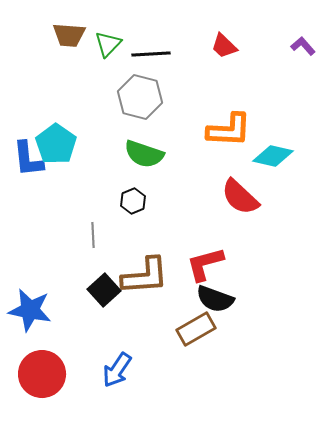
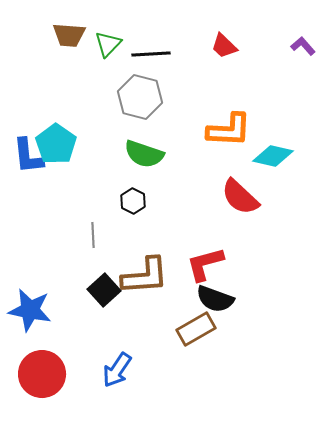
blue L-shape: moved 3 px up
black hexagon: rotated 10 degrees counterclockwise
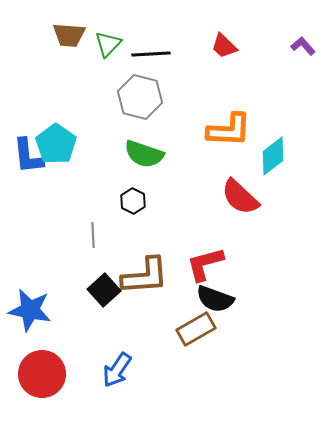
cyan diamond: rotated 51 degrees counterclockwise
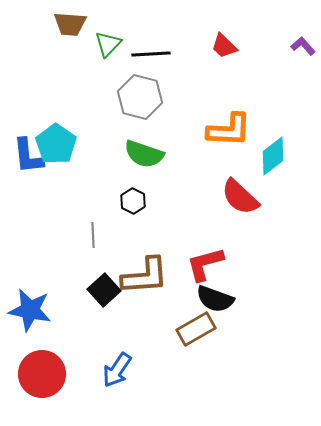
brown trapezoid: moved 1 px right, 11 px up
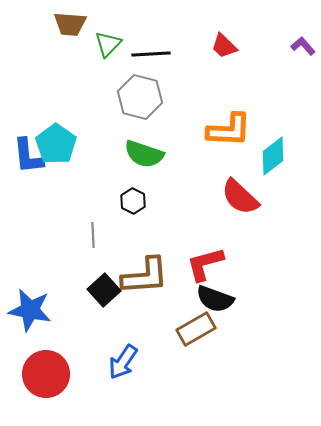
blue arrow: moved 6 px right, 8 px up
red circle: moved 4 px right
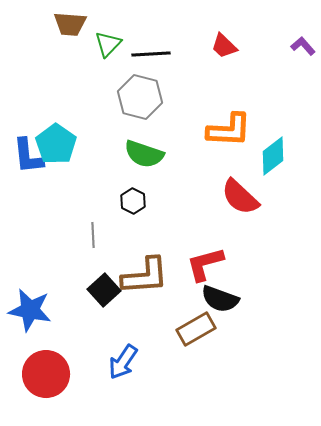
black semicircle: moved 5 px right
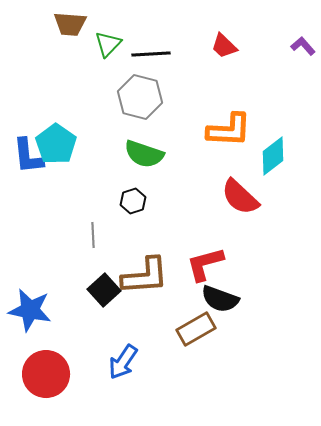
black hexagon: rotated 15 degrees clockwise
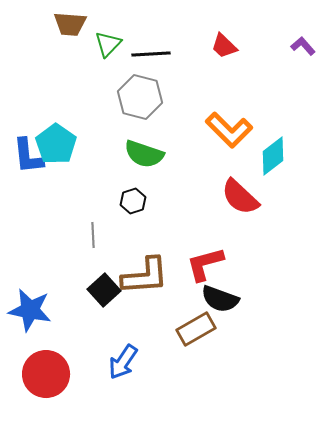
orange L-shape: rotated 42 degrees clockwise
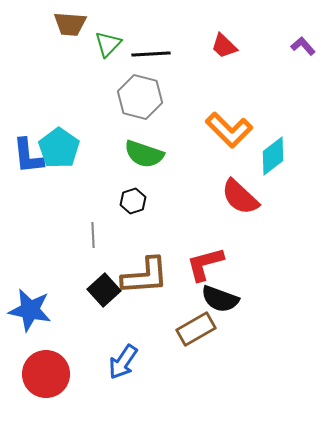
cyan pentagon: moved 3 px right, 4 px down
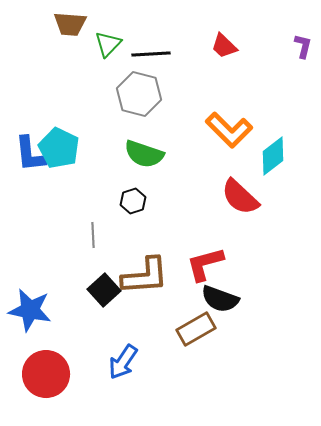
purple L-shape: rotated 55 degrees clockwise
gray hexagon: moved 1 px left, 3 px up
cyan pentagon: rotated 9 degrees counterclockwise
blue L-shape: moved 2 px right, 2 px up
